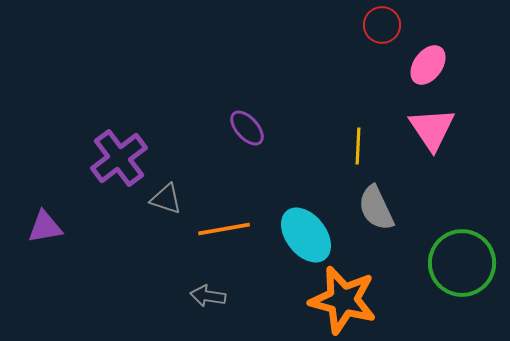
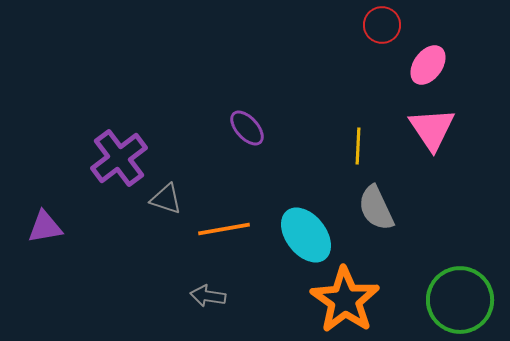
green circle: moved 2 px left, 37 px down
orange star: moved 2 px right; rotated 20 degrees clockwise
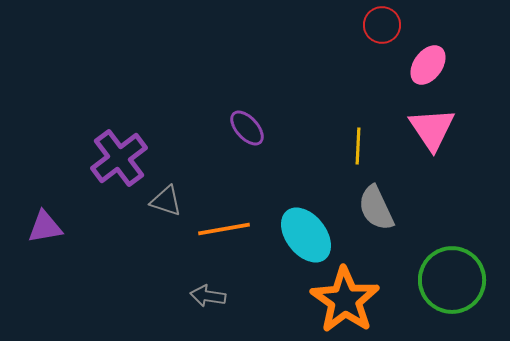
gray triangle: moved 2 px down
green circle: moved 8 px left, 20 px up
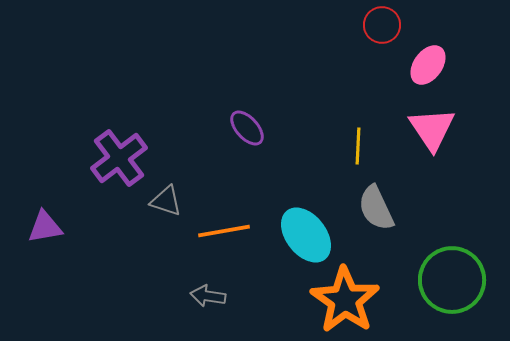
orange line: moved 2 px down
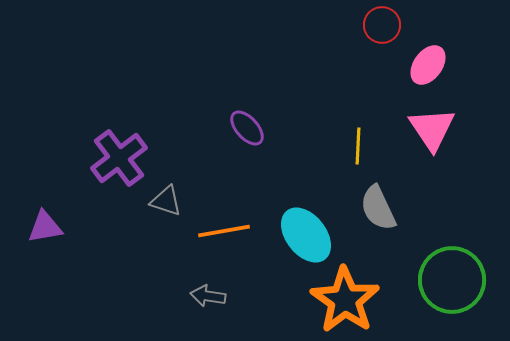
gray semicircle: moved 2 px right
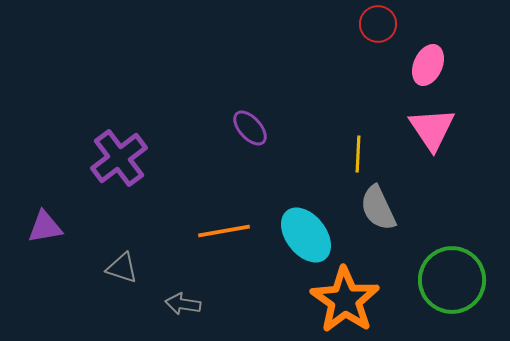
red circle: moved 4 px left, 1 px up
pink ellipse: rotated 12 degrees counterclockwise
purple ellipse: moved 3 px right
yellow line: moved 8 px down
gray triangle: moved 44 px left, 67 px down
gray arrow: moved 25 px left, 8 px down
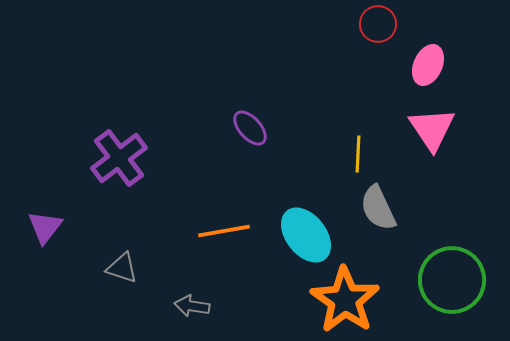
purple triangle: rotated 42 degrees counterclockwise
gray arrow: moved 9 px right, 2 px down
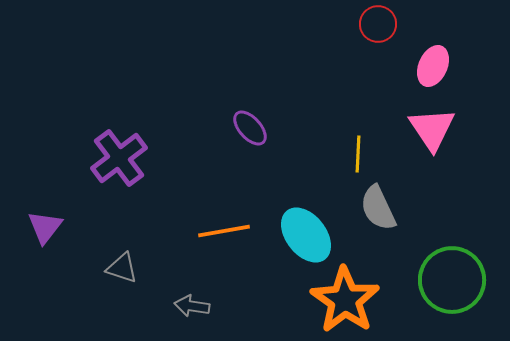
pink ellipse: moved 5 px right, 1 px down
